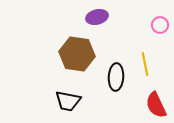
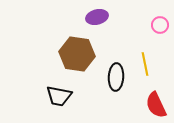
black trapezoid: moved 9 px left, 5 px up
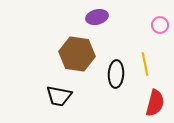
black ellipse: moved 3 px up
red semicircle: moved 1 px left, 2 px up; rotated 140 degrees counterclockwise
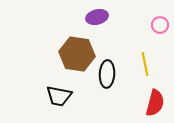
black ellipse: moved 9 px left
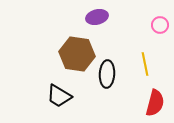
black trapezoid: rotated 20 degrees clockwise
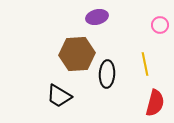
brown hexagon: rotated 12 degrees counterclockwise
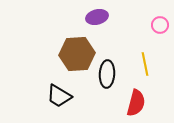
red semicircle: moved 19 px left
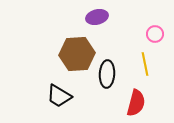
pink circle: moved 5 px left, 9 px down
